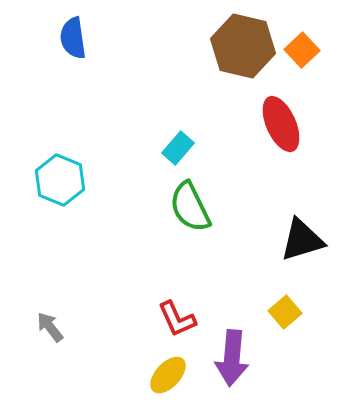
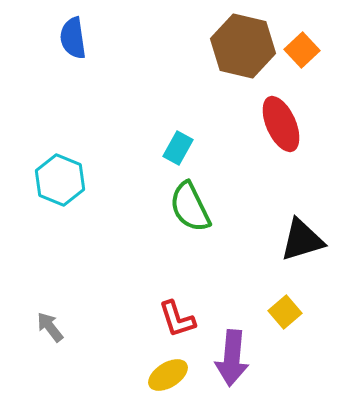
cyan rectangle: rotated 12 degrees counterclockwise
red L-shape: rotated 6 degrees clockwise
yellow ellipse: rotated 15 degrees clockwise
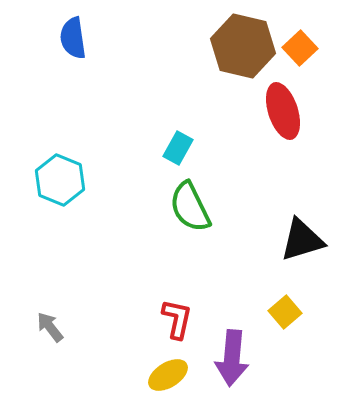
orange square: moved 2 px left, 2 px up
red ellipse: moved 2 px right, 13 px up; rotated 6 degrees clockwise
red L-shape: rotated 150 degrees counterclockwise
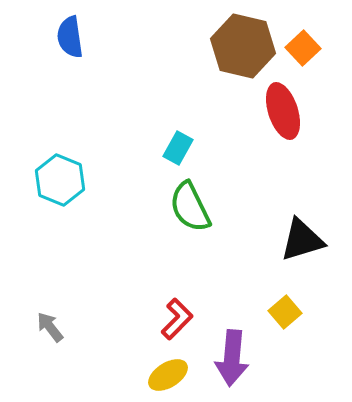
blue semicircle: moved 3 px left, 1 px up
orange square: moved 3 px right
red L-shape: rotated 33 degrees clockwise
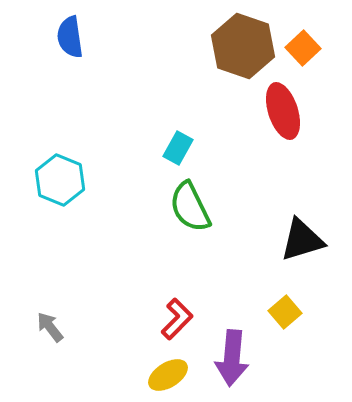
brown hexagon: rotated 6 degrees clockwise
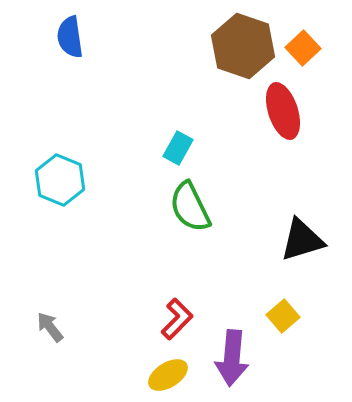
yellow square: moved 2 px left, 4 px down
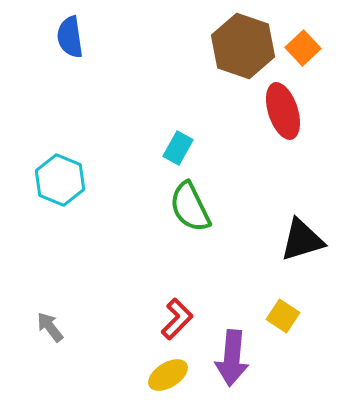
yellow square: rotated 16 degrees counterclockwise
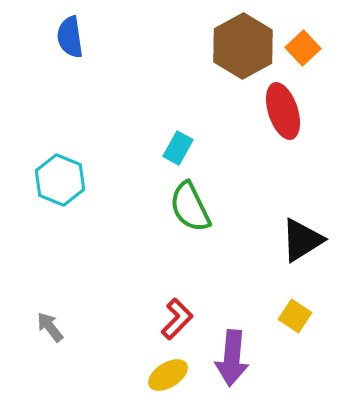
brown hexagon: rotated 12 degrees clockwise
black triangle: rotated 15 degrees counterclockwise
yellow square: moved 12 px right
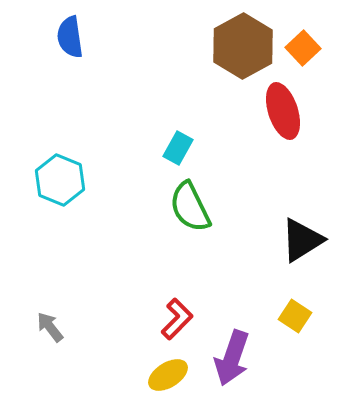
purple arrow: rotated 14 degrees clockwise
